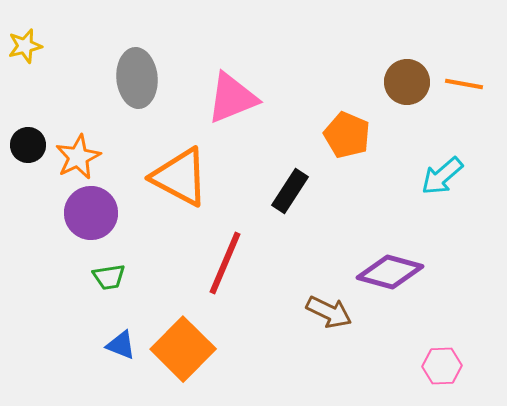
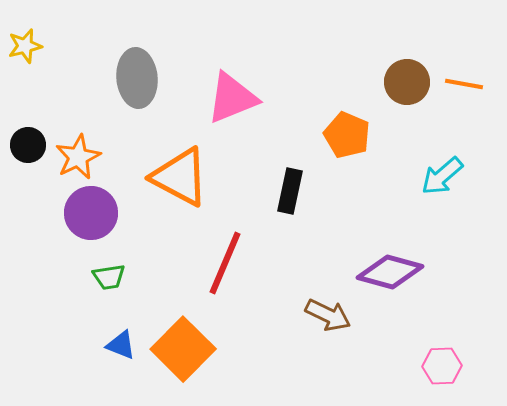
black rectangle: rotated 21 degrees counterclockwise
brown arrow: moved 1 px left, 3 px down
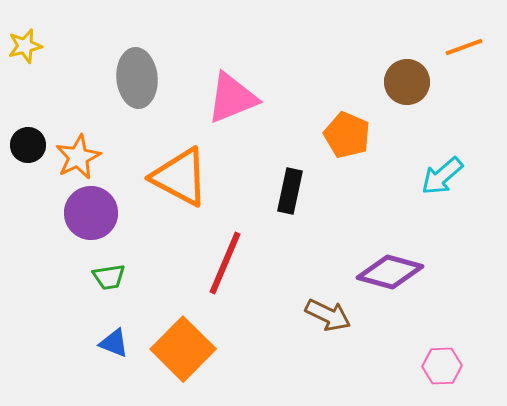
orange line: moved 37 px up; rotated 30 degrees counterclockwise
blue triangle: moved 7 px left, 2 px up
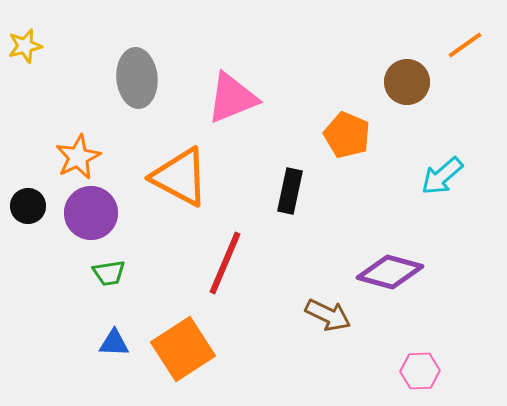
orange line: moved 1 px right, 2 px up; rotated 15 degrees counterclockwise
black circle: moved 61 px down
green trapezoid: moved 4 px up
blue triangle: rotated 20 degrees counterclockwise
orange square: rotated 12 degrees clockwise
pink hexagon: moved 22 px left, 5 px down
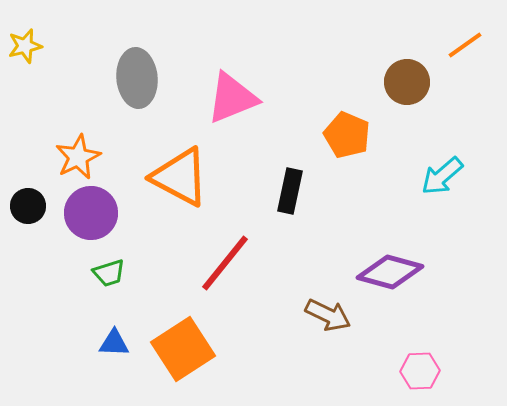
red line: rotated 16 degrees clockwise
green trapezoid: rotated 8 degrees counterclockwise
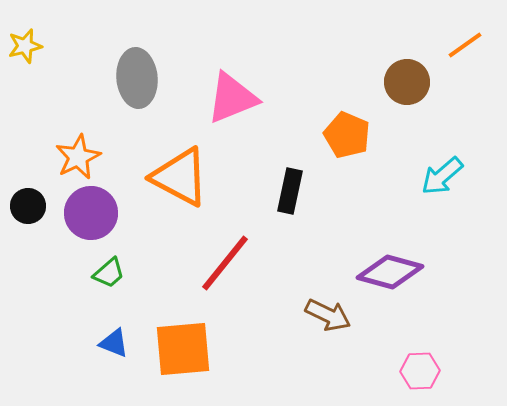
green trapezoid: rotated 24 degrees counterclockwise
blue triangle: rotated 20 degrees clockwise
orange square: rotated 28 degrees clockwise
